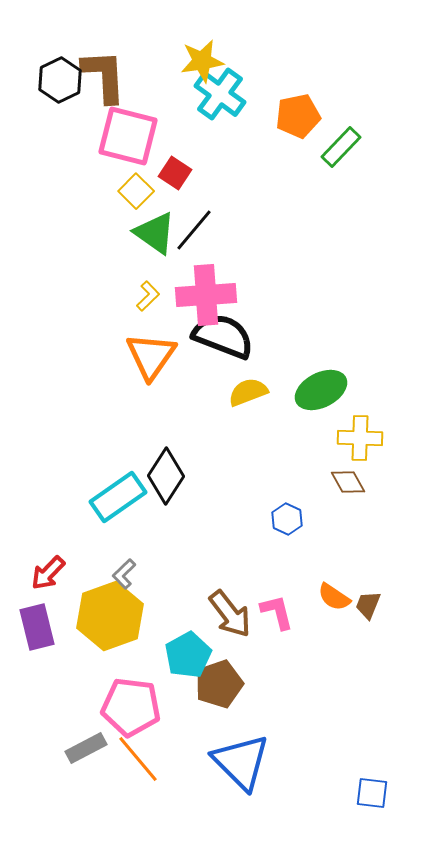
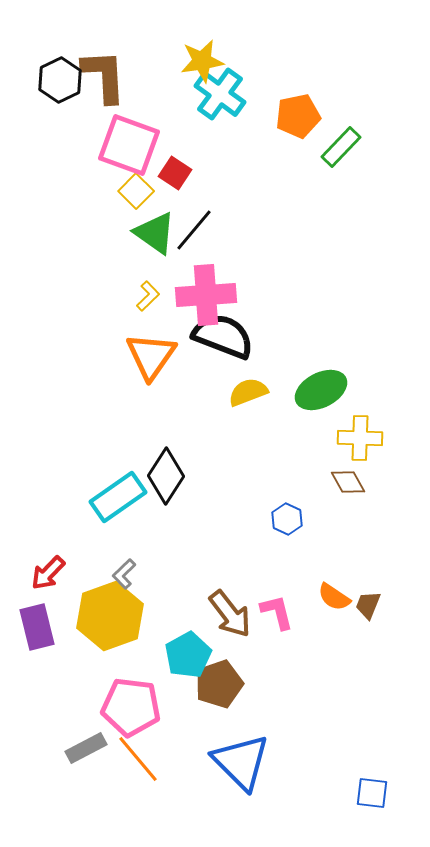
pink square: moved 1 px right, 9 px down; rotated 6 degrees clockwise
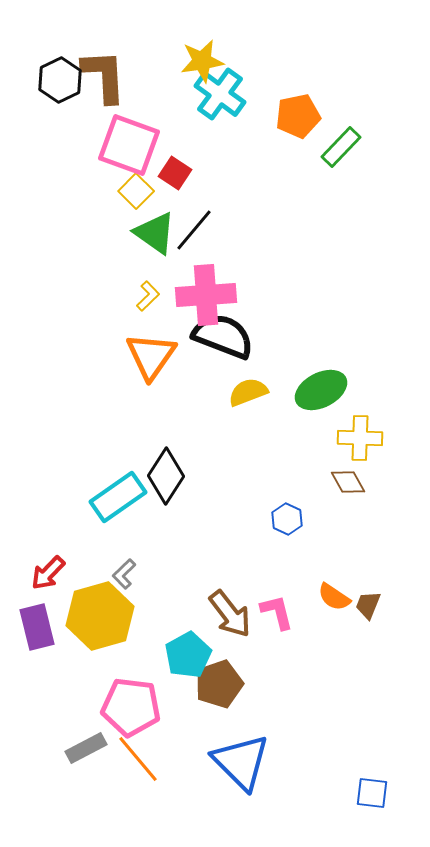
yellow hexagon: moved 10 px left; rotated 4 degrees clockwise
